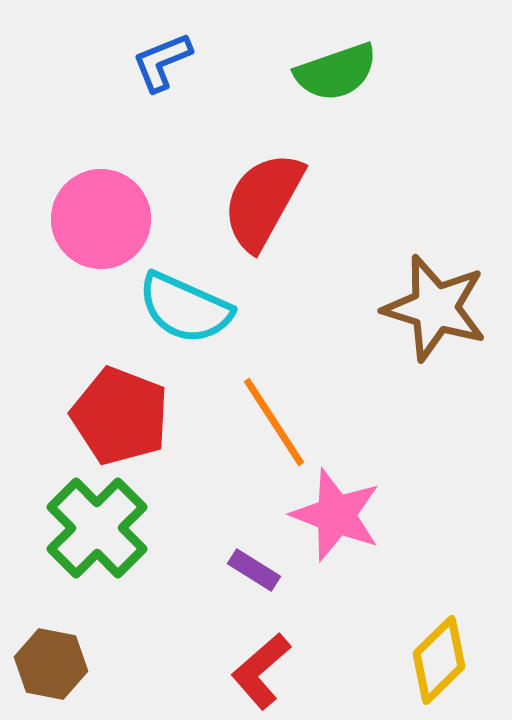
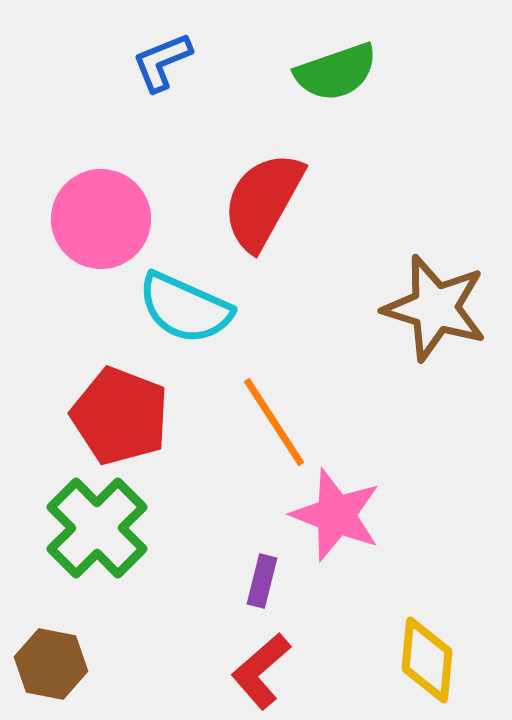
purple rectangle: moved 8 px right, 11 px down; rotated 72 degrees clockwise
yellow diamond: moved 12 px left; rotated 40 degrees counterclockwise
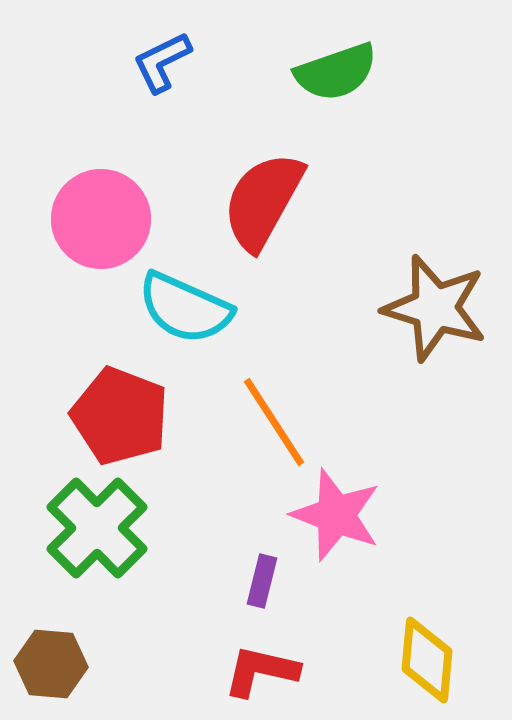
blue L-shape: rotated 4 degrees counterclockwise
brown hexagon: rotated 6 degrees counterclockwise
red L-shape: rotated 54 degrees clockwise
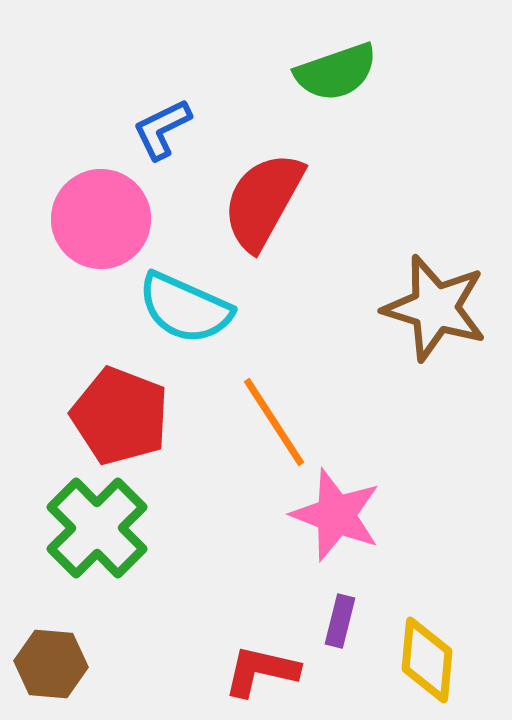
blue L-shape: moved 67 px down
purple rectangle: moved 78 px right, 40 px down
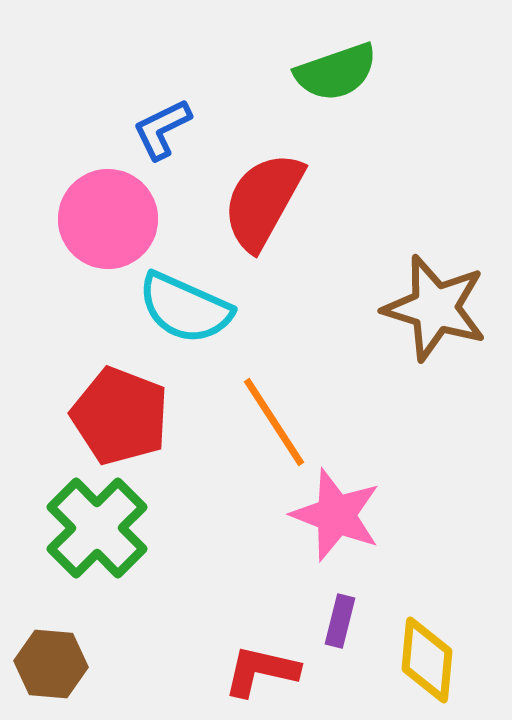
pink circle: moved 7 px right
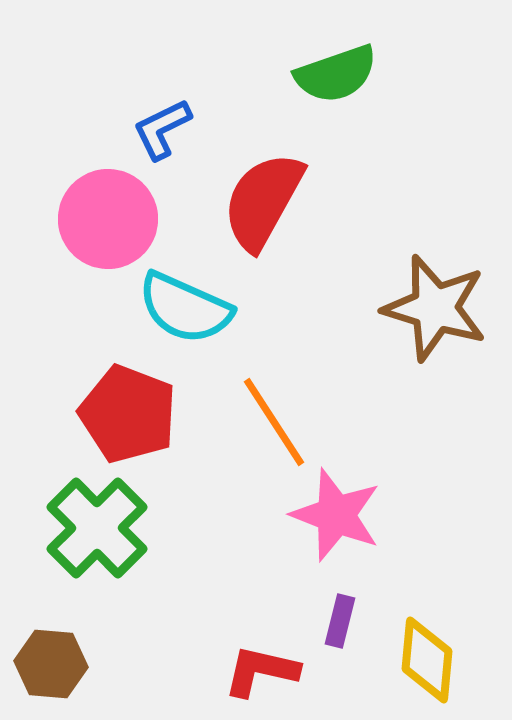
green semicircle: moved 2 px down
red pentagon: moved 8 px right, 2 px up
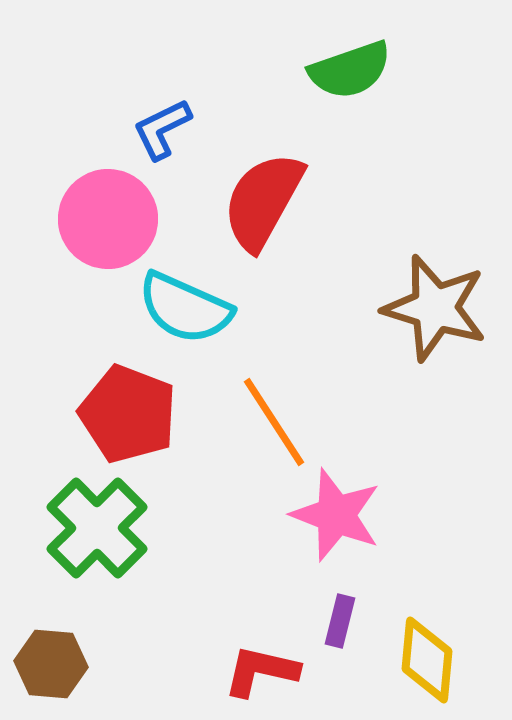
green semicircle: moved 14 px right, 4 px up
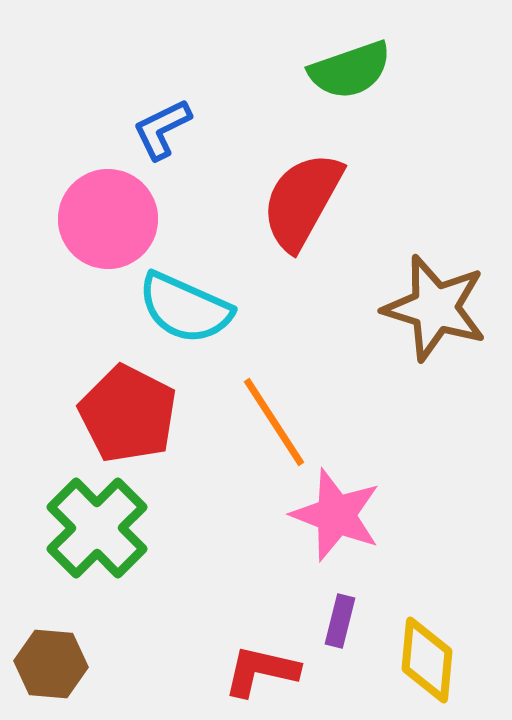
red semicircle: moved 39 px right
red pentagon: rotated 6 degrees clockwise
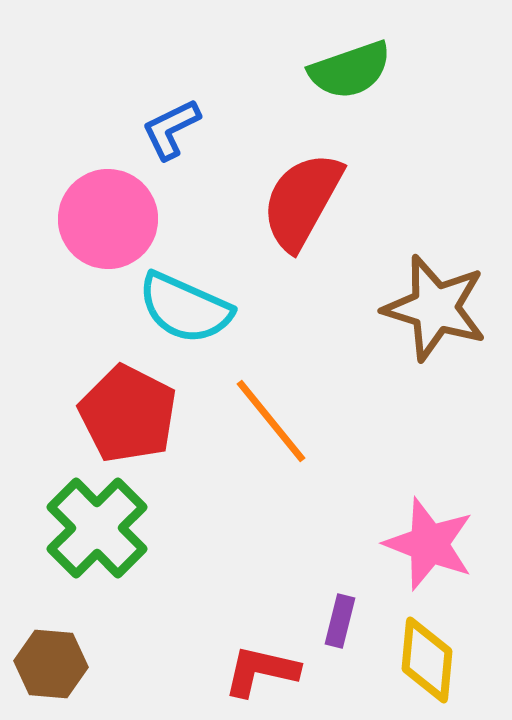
blue L-shape: moved 9 px right
orange line: moved 3 px left, 1 px up; rotated 6 degrees counterclockwise
pink star: moved 93 px right, 29 px down
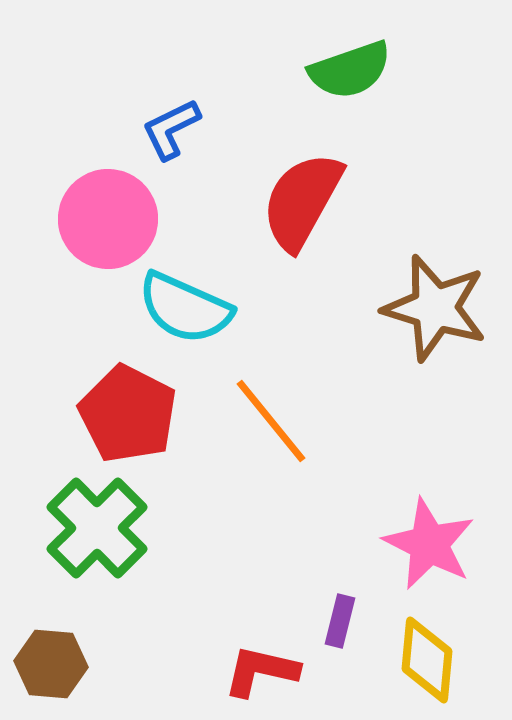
pink star: rotated 6 degrees clockwise
